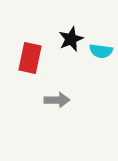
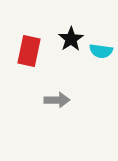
black star: rotated 10 degrees counterclockwise
red rectangle: moved 1 px left, 7 px up
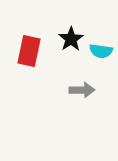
gray arrow: moved 25 px right, 10 px up
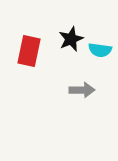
black star: rotated 10 degrees clockwise
cyan semicircle: moved 1 px left, 1 px up
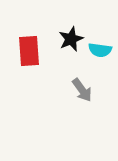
red rectangle: rotated 16 degrees counterclockwise
gray arrow: rotated 55 degrees clockwise
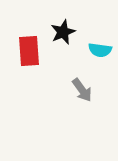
black star: moved 8 px left, 7 px up
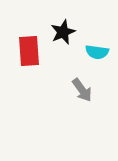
cyan semicircle: moved 3 px left, 2 px down
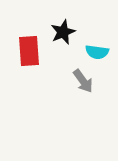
gray arrow: moved 1 px right, 9 px up
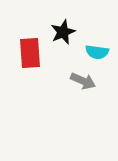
red rectangle: moved 1 px right, 2 px down
gray arrow: rotated 30 degrees counterclockwise
